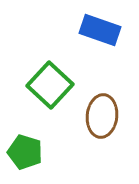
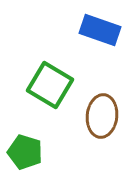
green square: rotated 12 degrees counterclockwise
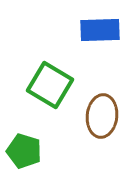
blue rectangle: rotated 21 degrees counterclockwise
green pentagon: moved 1 px left, 1 px up
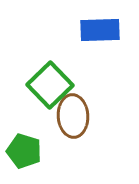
green square: rotated 15 degrees clockwise
brown ellipse: moved 29 px left; rotated 9 degrees counterclockwise
